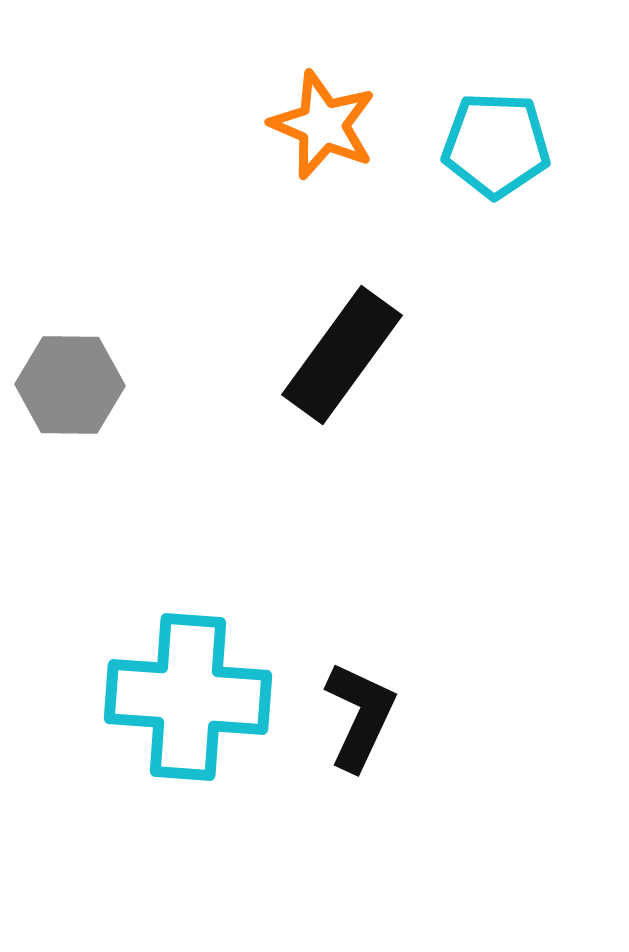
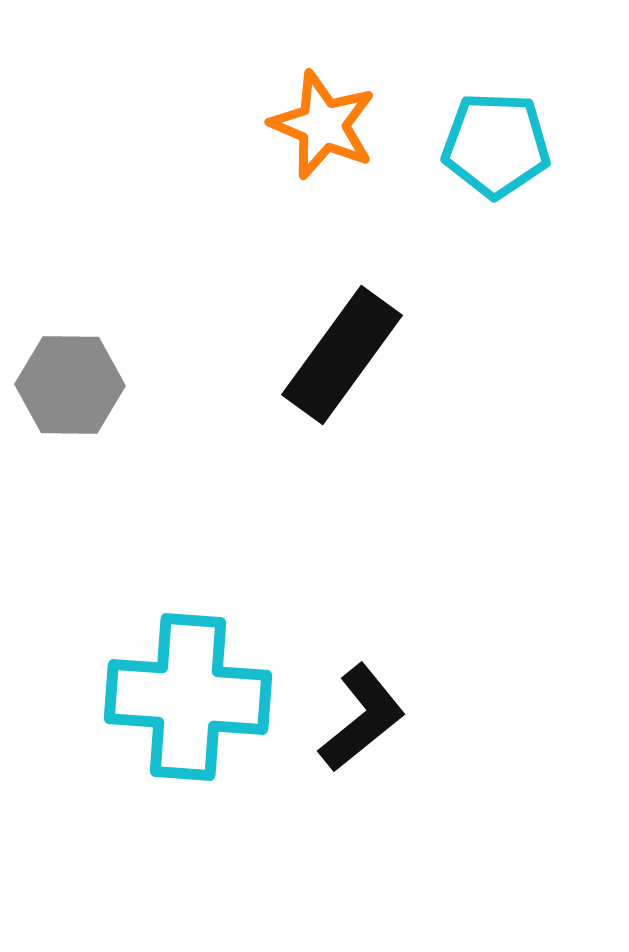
black L-shape: moved 2 px right, 2 px down; rotated 26 degrees clockwise
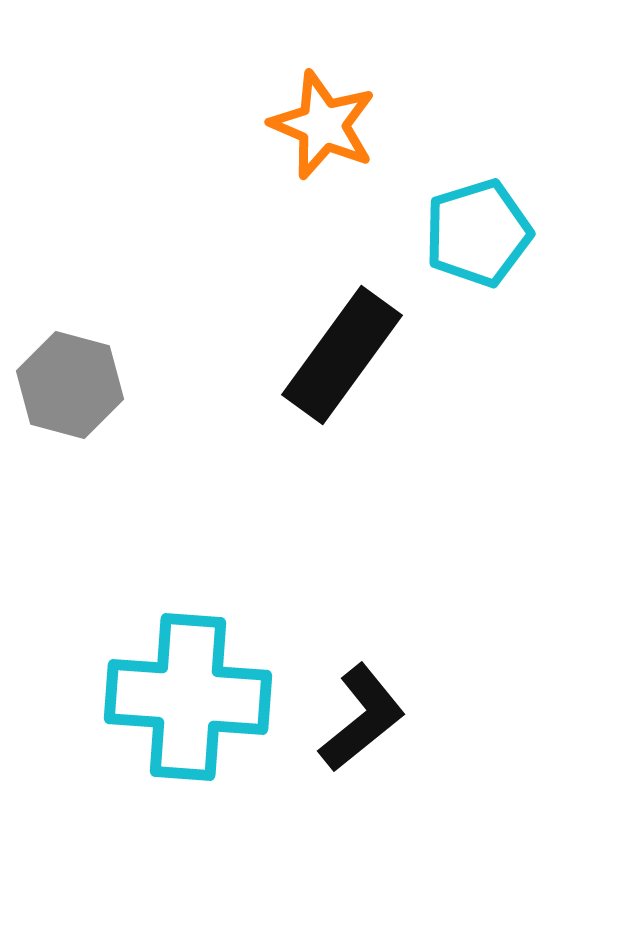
cyan pentagon: moved 18 px left, 88 px down; rotated 19 degrees counterclockwise
gray hexagon: rotated 14 degrees clockwise
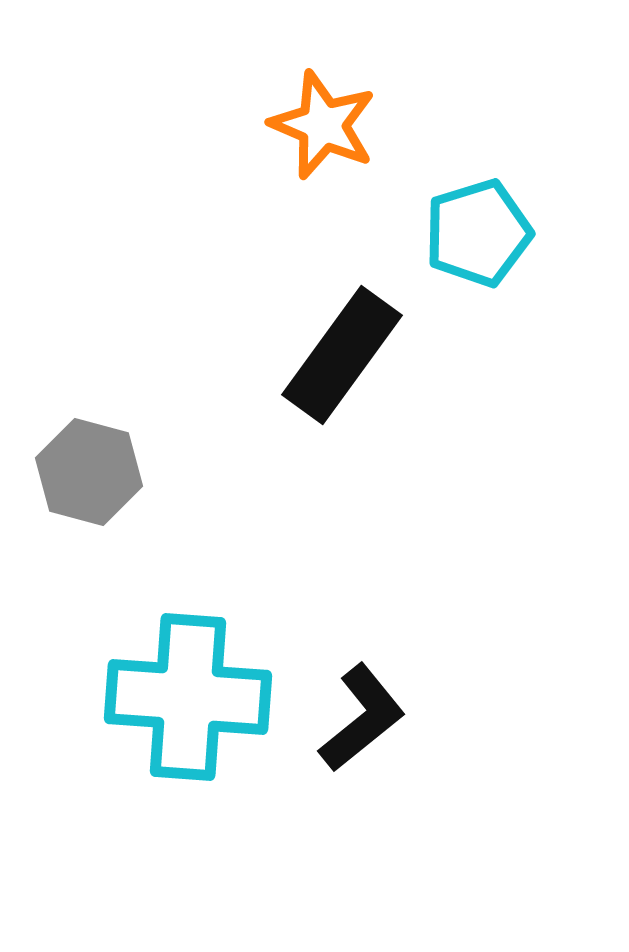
gray hexagon: moved 19 px right, 87 px down
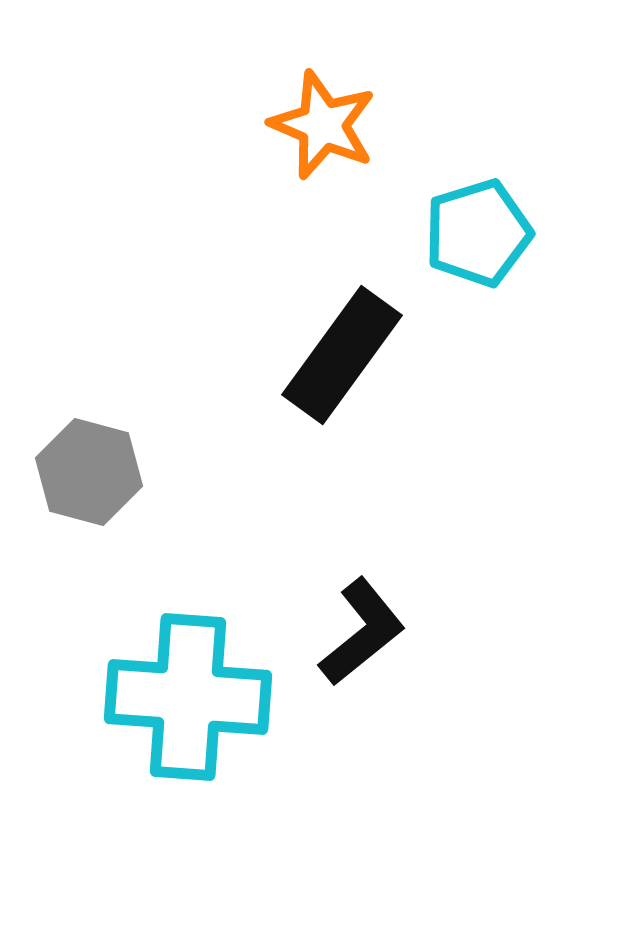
black L-shape: moved 86 px up
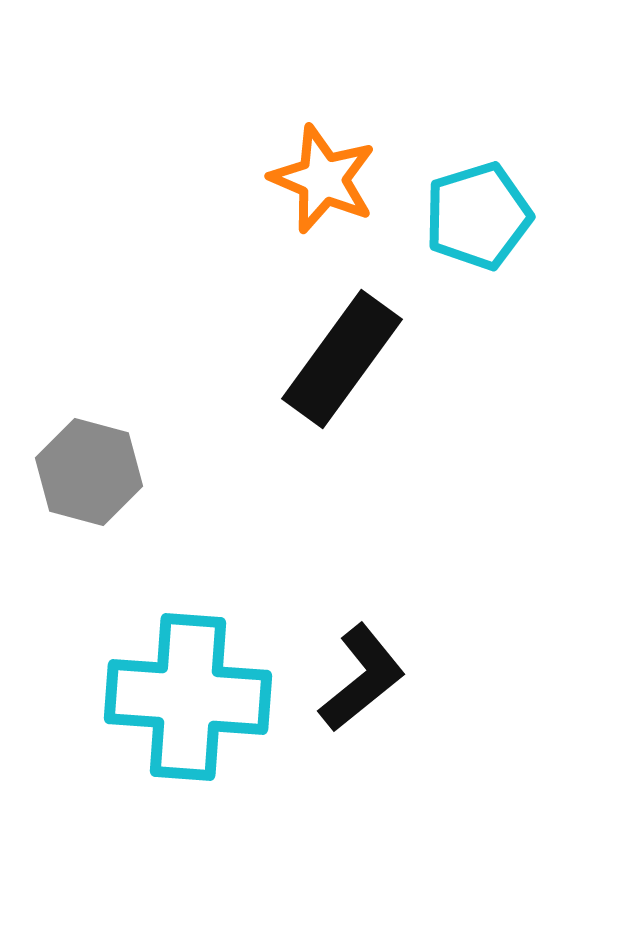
orange star: moved 54 px down
cyan pentagon: moved 17 px up
black rectangle: moved 4 px down
black L-shape: moved 46 px down
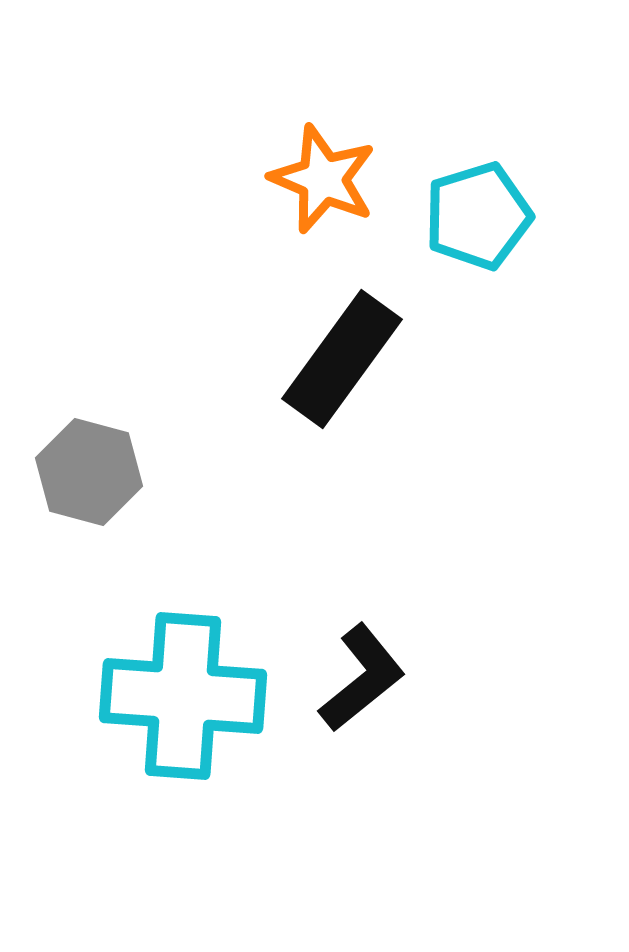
cyan cross: moved 5 px left, 1 px up
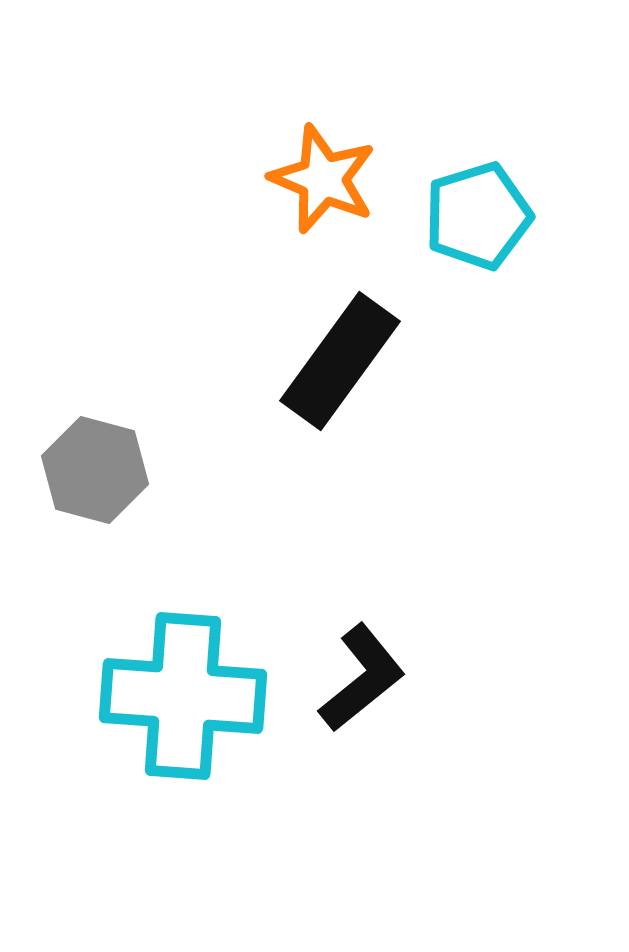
black rectangle: moved 2 px left, 2 px down
gray hexagon: moved 6 px right, 2 px up
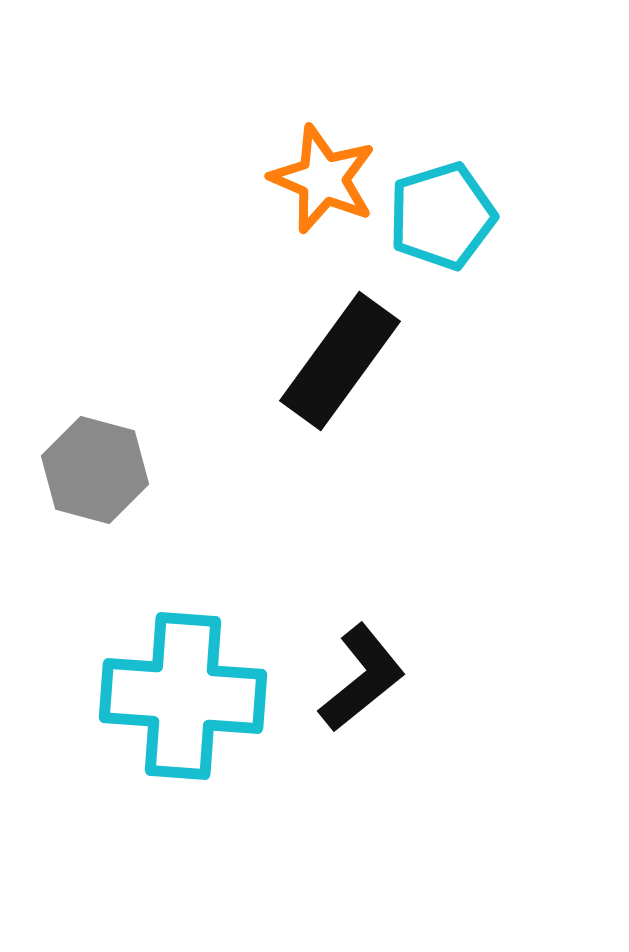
cyan pentagon: moved 36 px left
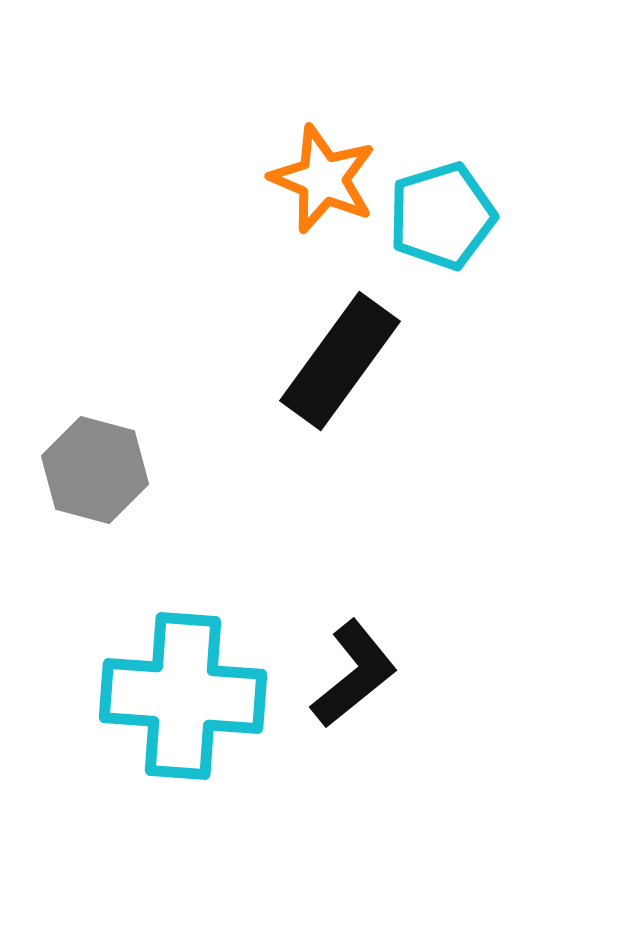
black L-shape: moved 8 px left, 4 px up
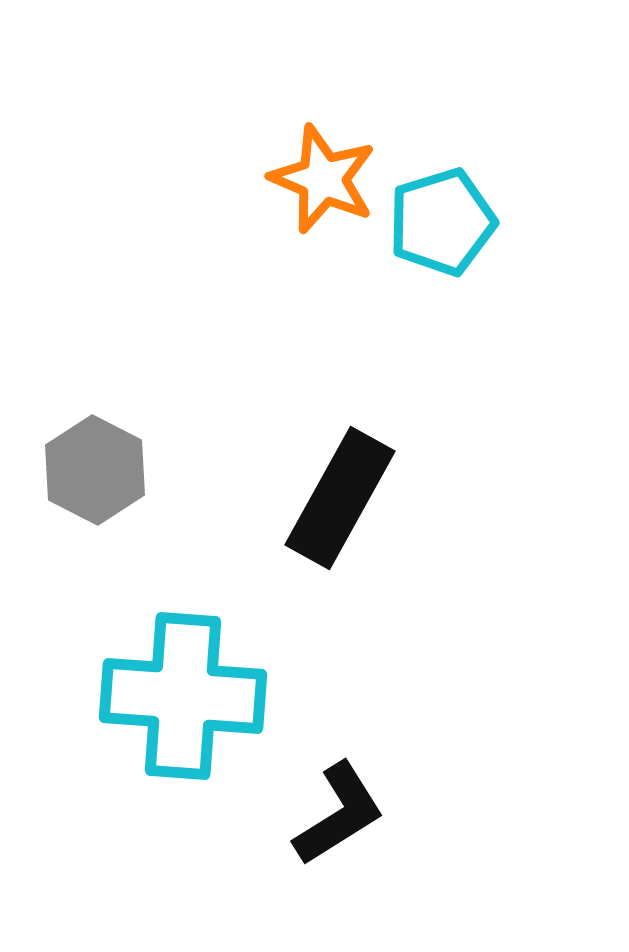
cyan pentagon: moved 6 px down
black rectangle: moved 137 px down; rotated 7 degrees counterclockwise
gray hexagon: rotated 12 degrees clockwise
black L-shape: moved 15 px left, 140 px down; rotated 7 degrees clockwise
